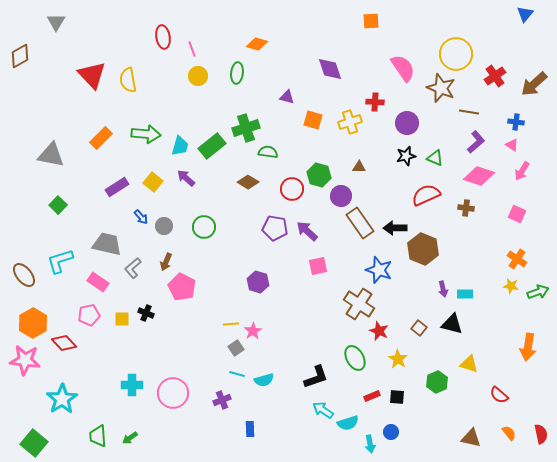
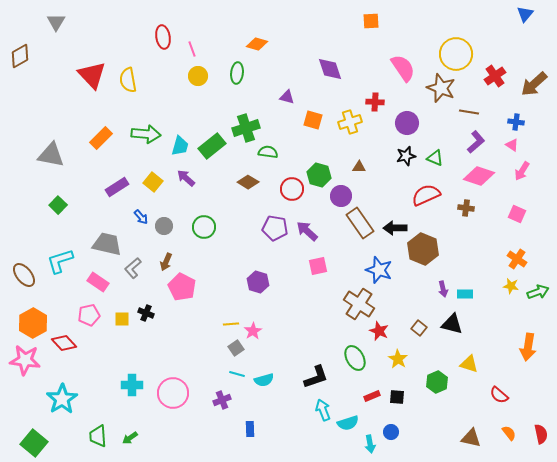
cyan arrow at (323, 410): rotated 35 degrees clockwise
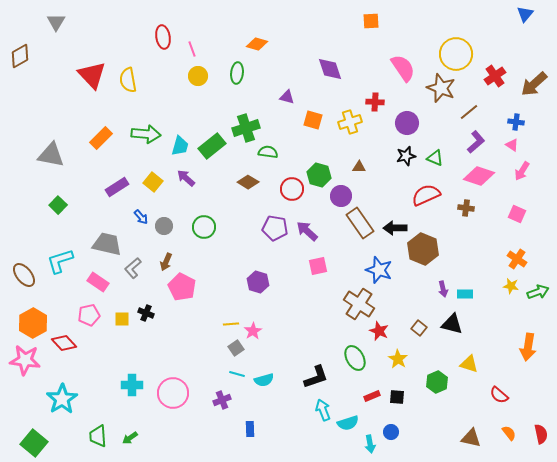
brown line at (469, 112): rotated 48 degrees counterclockwise
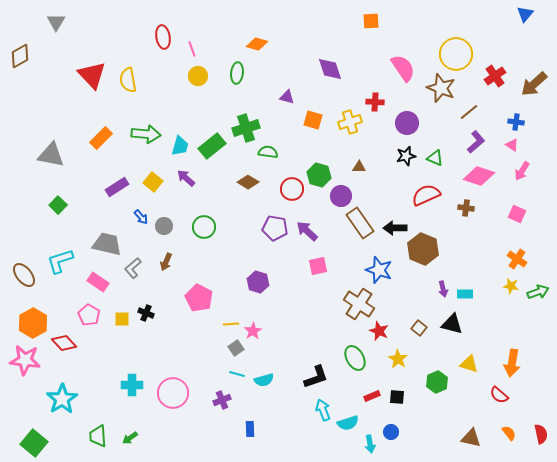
pink pentagon at (182, 287): moved 17 px right, 11 px down
pink pentagon at (89, 315): rotated 30 degrees counterclockwise
orange arrow at (528, 347): moved 16 px left, 16 px down
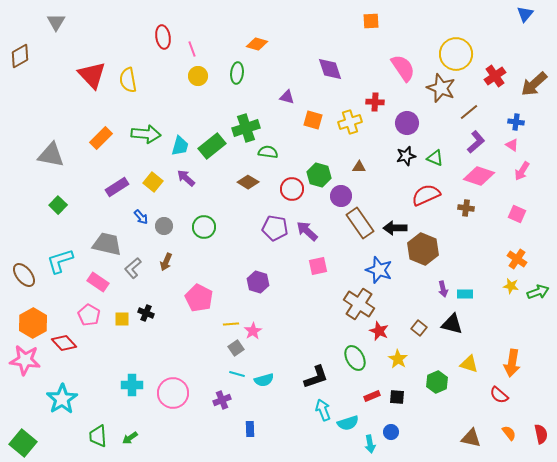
green square at (34, 443): moved 11 px left
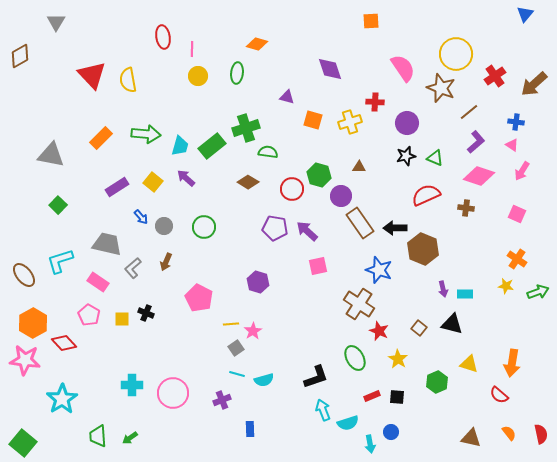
pink line at (192, 49): rotated 21 degrees clockwise
yellow star at (511, 286): moved 5 px left
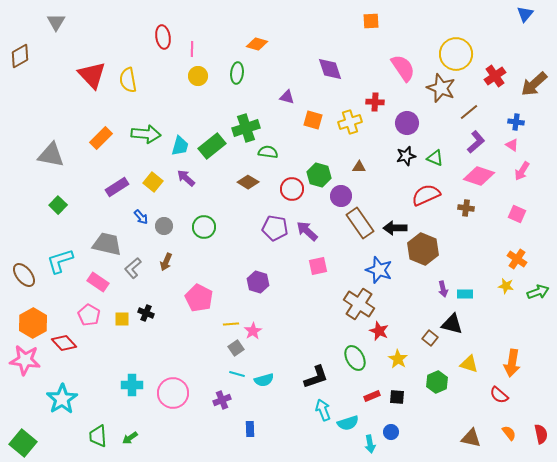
brown square at (419, 328): moved 11 px right, 10 px down
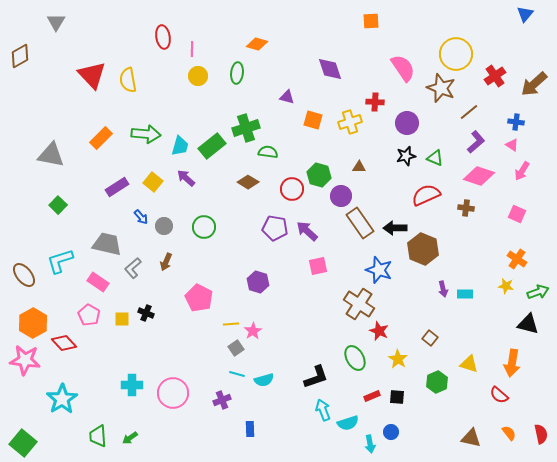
black triangle at (452, 324): moved 76 px right
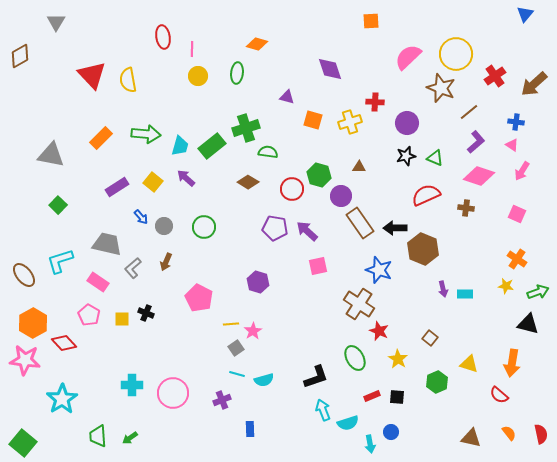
pink semicircle at (403, 68): moved 5 px right, 11 px up; rotated 100 degrees counterclockwise
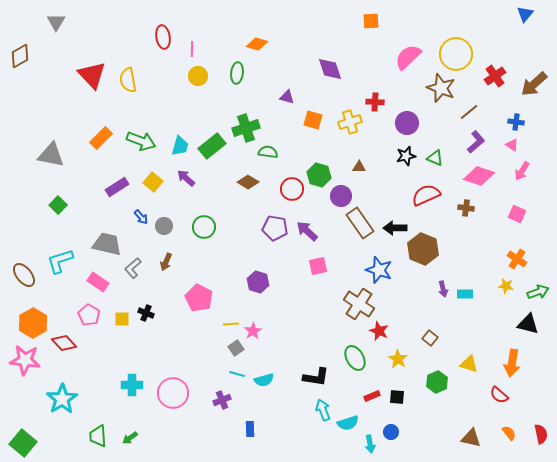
green arrow at (146, 134): moved 5 px left, 7 px down; rotated 16 degrees clockwise
black L-shape at (316, 377): rotated 28 degrees clockwise
